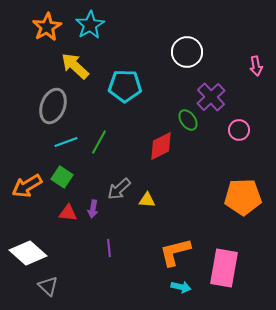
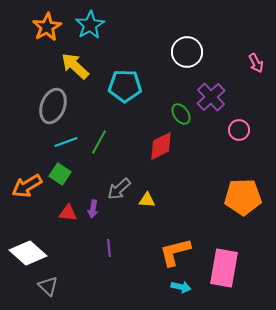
pink arrow: moved 3 px up; rotated 18 degrees counterclockwise
green ellipse: moved 7 px left, 6 px up
green square: moved 2 px left, 3 px up
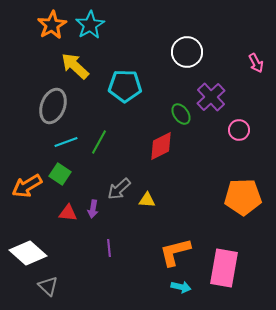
orange star: moved 5 px right, 2 px up
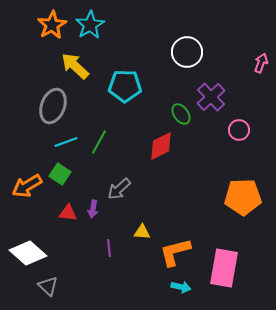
pink arrow: moved 5 px right; rotated 132 degrees counterclockwise
yellow triangle: moved 5 px left, 32 px down
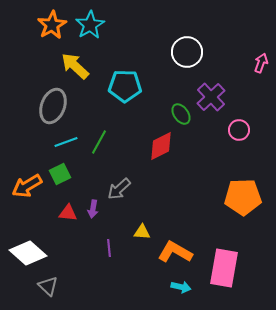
green square: rotated 30 degrees clockwise
orange L-shape: rotated 44 degrees clockwise
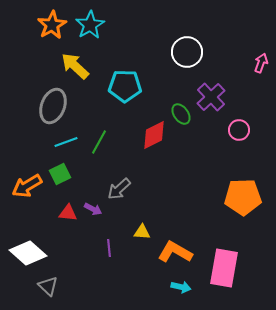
red diamond: moved 7 px left, 11 px up
purple arrow: rotated 72 degrees counterclockwise
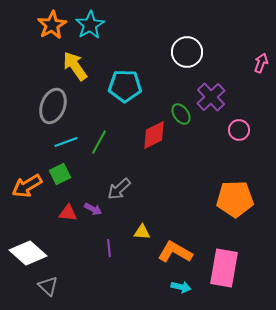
yellow arrow: rotated 12 degrees clockwise
orange pentagon: moved 8 px left, 2 px down
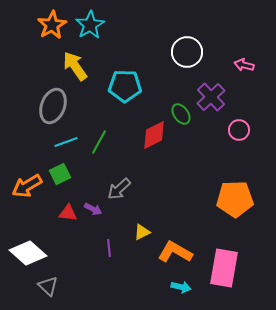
pink arrow: moved 17 px left, 2 px down; rotated 96 degrees counterclockwise
yellow triangle: rotated 30 degrees counterclockwise
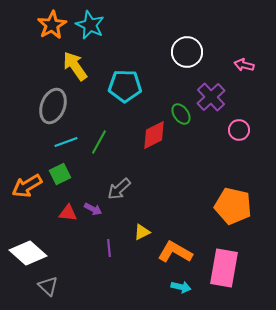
cyan star: rotated 16 degrees counterclockwise
orange pentagon: moved 2 px left, 7 px down; rotated 15 degrees clockwise
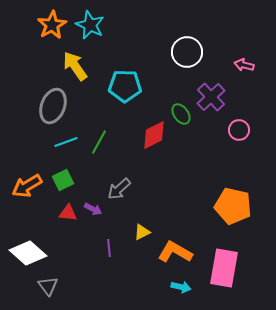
green square: moved 3 px right, 6 px down
gray triangle: rotated 10 degrees clockwise
